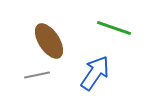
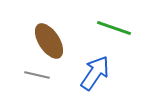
gray line: rotated 25 degrees clockwise
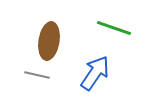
brown ellipse: rotated 42 degrees clockwise
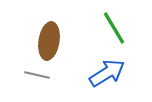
green line: rotated 40 degrees clockwise
blue arrow: moved 12 px right; rotated 24 degrees clockwise
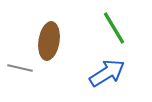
gray line: moved 17 px left, 7 px up
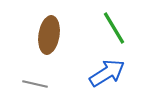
brown ellipse: moved 6 px up
gray line: moved 15 px right, 16 px down
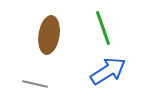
green line: moved 11 px left; rotated 12 degrees clockwise
blue arrow: moved 1 px right, 2 px up
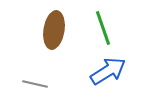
brown ellipse: moved 5 px right, 5 px up
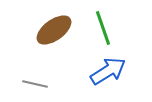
brown ellipse: rotated 45 degrees clockwise
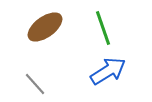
brown ellipse: moved 9 px left, 3 px up
gray line: rotated 35 degrees clockwise
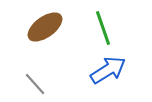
blue arrow: moved 1 px up
